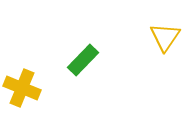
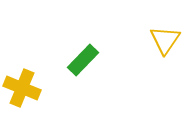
yellow triangle: moved 3 px down
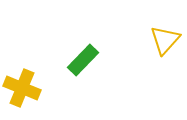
yellow triangle: rotated 8 degrees clockwise
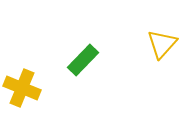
yellow triangle: moved 3 px left, 4 px down
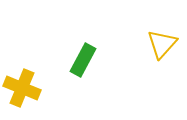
green rectangle: rotated 16 degrees counterclockwise
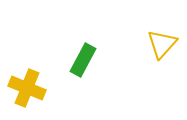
yellow cross: moved 5 px right
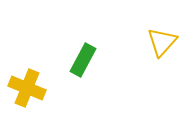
yellow triangle: moved 2 px up
